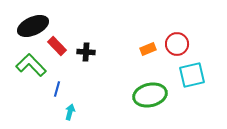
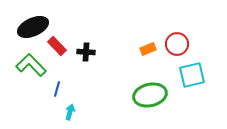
black ellipse: moved 1 px down
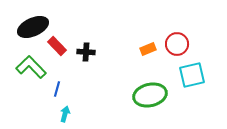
green L-shape: moved 2 px down
cyan arrow: moved 5 px left, 2 px down
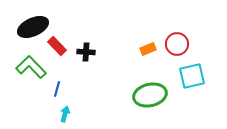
cyan square: moved 1 px down
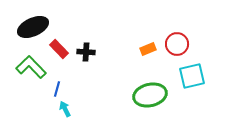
red rectangle: moved 2 px right, 3 px down
cyan arrow: moved 5 px up; rotated 42 degrees counterclockwise
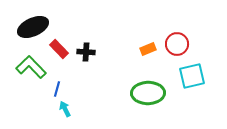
green ellipse: moved 2 px left, 2 px up; rotated 12 degrees clockwise
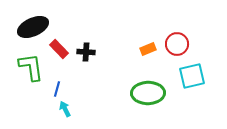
green L-shape: rotated 36 degrees clockwise
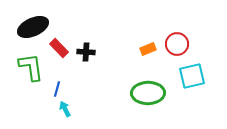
red rectangle: moved 1 px up
